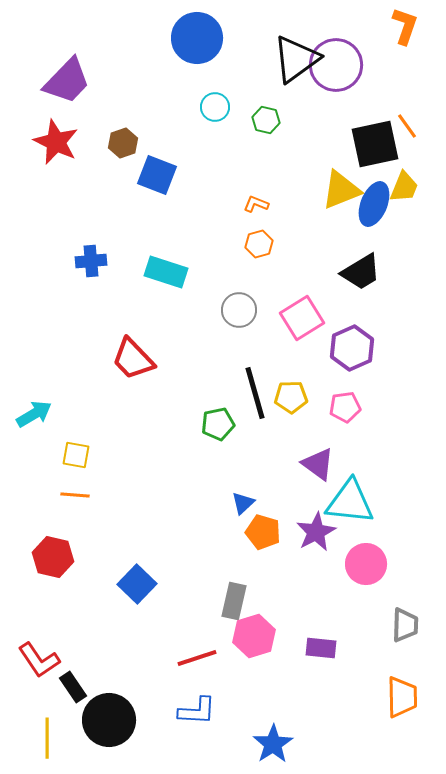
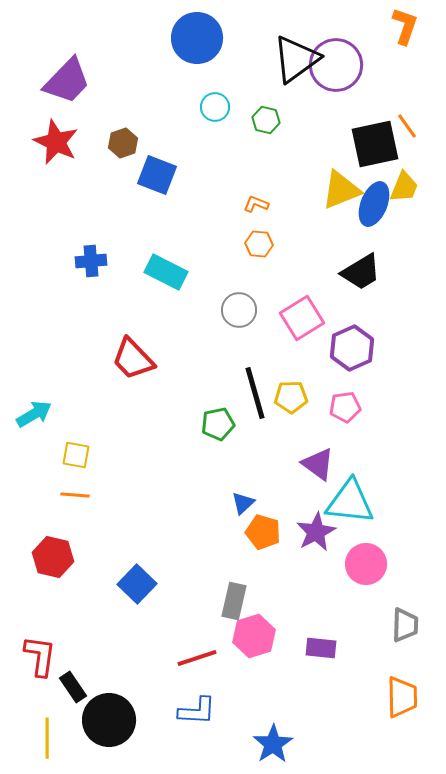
orange hexagon at (259, 244): rotated 20 degrees clockwise
cyan rectangle at (166, 272): rotated 9 degrees clockwise
red L-shape at (39, 660): moved 1 px right, 4 px up; rotated 138 degrees counterclockwise
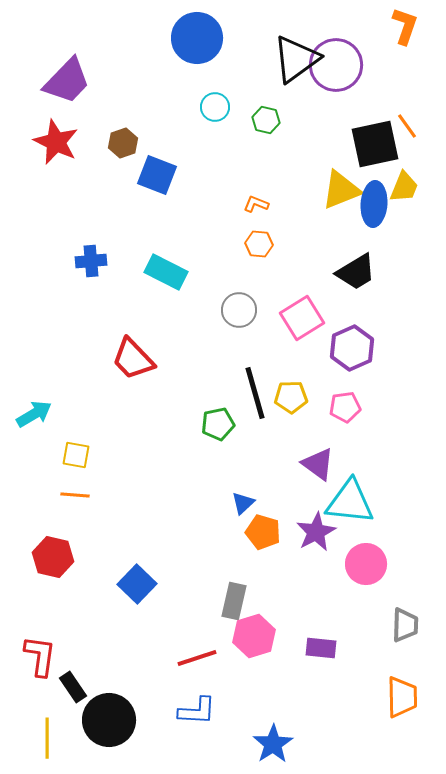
blue ellipse at (374, 204): rotated 18 degrees counterclockwise
black trapezoid at (361, 272): moved 5 px left
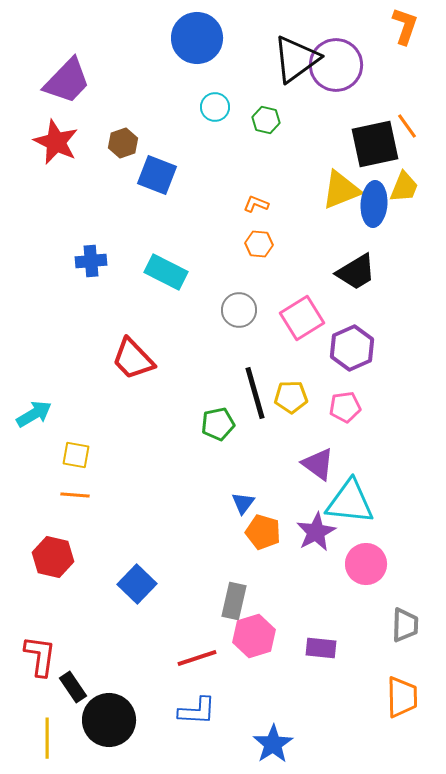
blue triangle at (243, 503): rotated 10 degrees counterclockwise
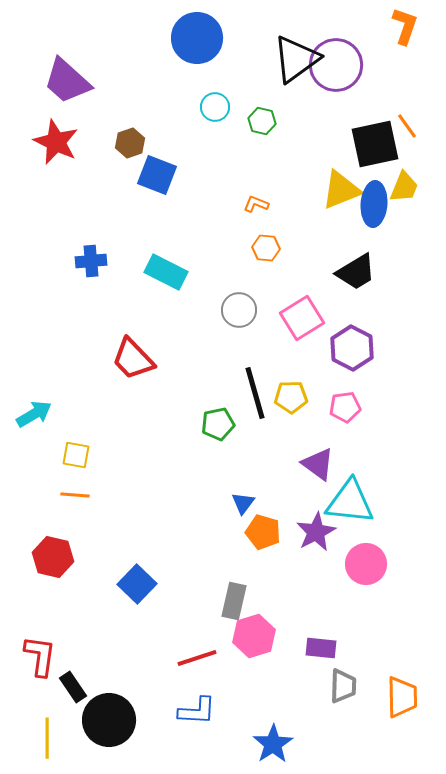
purple trapezoid at (67, 81): rotated 88 degrees clockwise
green hexagon at (266, 120): moved 4 px left, 1 px down
brown hexagon at (123, 143): moved 7 px right
orange hexagon at (259, 244): moved 7 px right, 4 px down
purple hexagon at (352, 348): rotated 9 degrees counterclockwise
gray trapezoid at (405, 625): moved 62 px left, 61 px down
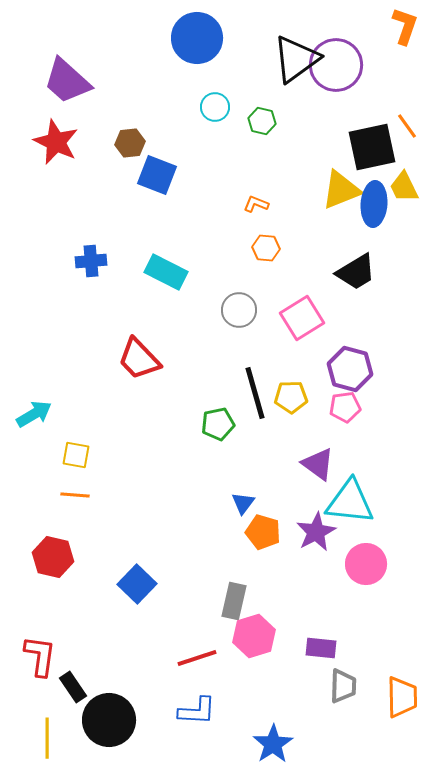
brown hexagon at (130, 143): rotated 12 degrees clockwise
black square at (375, 144): moved 3 px left, 3 px down
yellow trapezoid at (404, 187): rotated 132 degrees clockwise
purple hexagon at (352, 348): moved 2 px left, 21 px down; rotated 12 degrees counterclockwise
red trapezoid at (133, 359): moved 6 px right
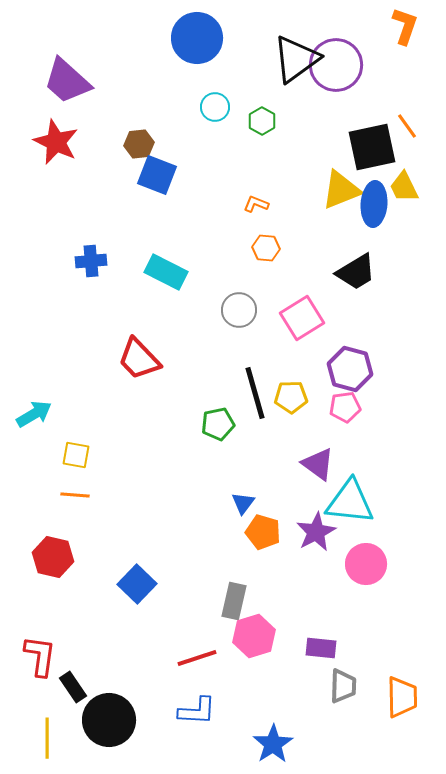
green hexagon at (262, 121): rotated 16 degrees clockwise
brown hexagon at (130, 143): moved 9 px right, 1 px down
